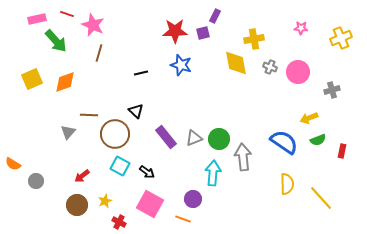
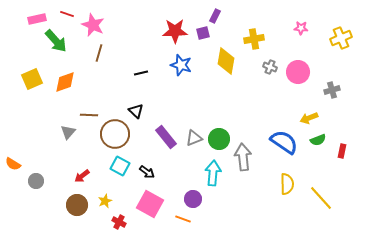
yellow diamond at (236, 63): moved 10 px left, 2 px up; rotated 20 degrees clockwise
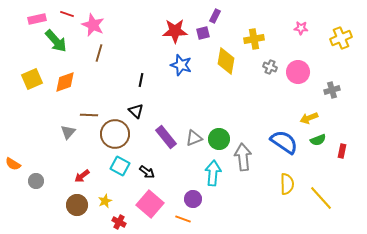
black line at (141, 73): moved 7 px down; rotated 64 degrees counterclockwise
pink square at (150, 204): rotated 12 degrees clockwise
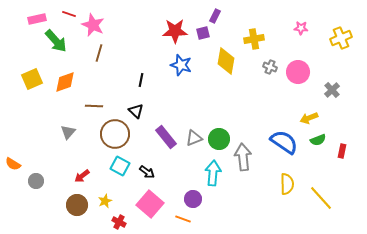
red line at (67, 14): moved 2 px right
gray cross at (332, 90): rotated 28 degrees counterclockwise
brown line at (89, 115): moved 5 px right, 9 px up
